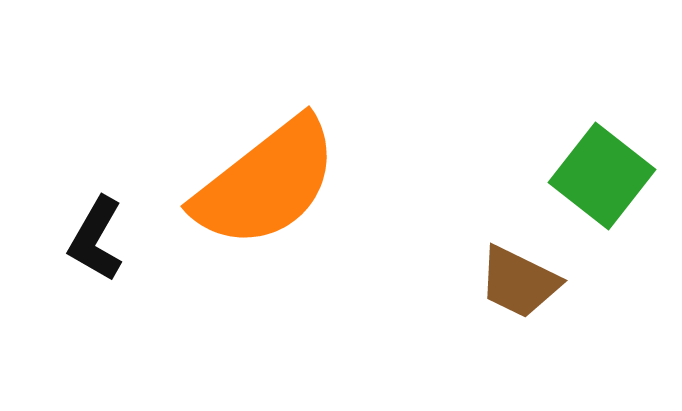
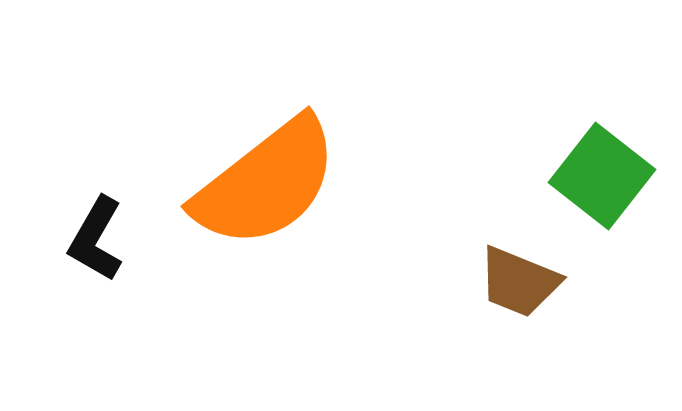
brown trapezoid: rotated 4 degrees counterclockwise
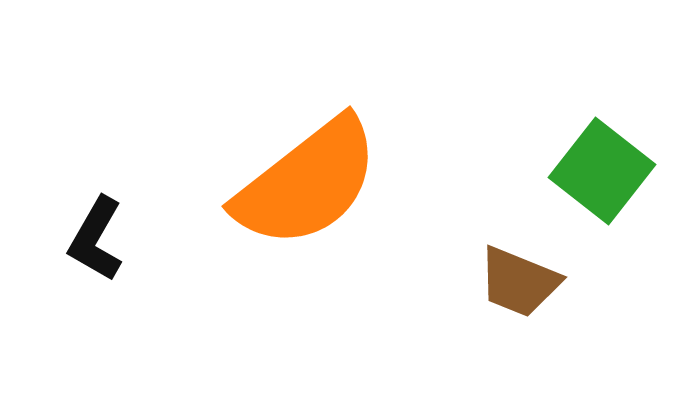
green square: moved 5 px up
orange semicircle: moved 41 px right
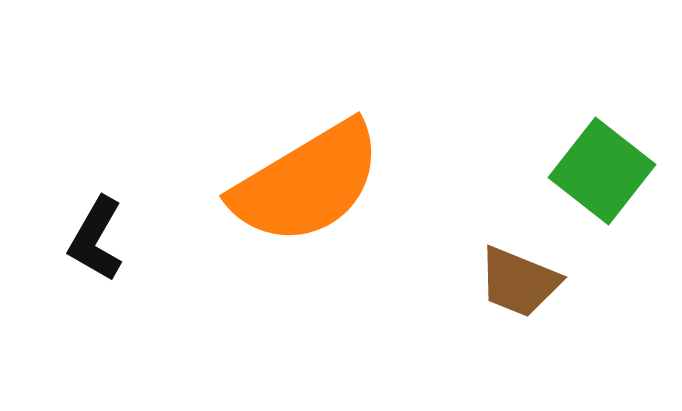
orange semicircle: rotated 7 degrees clockwise
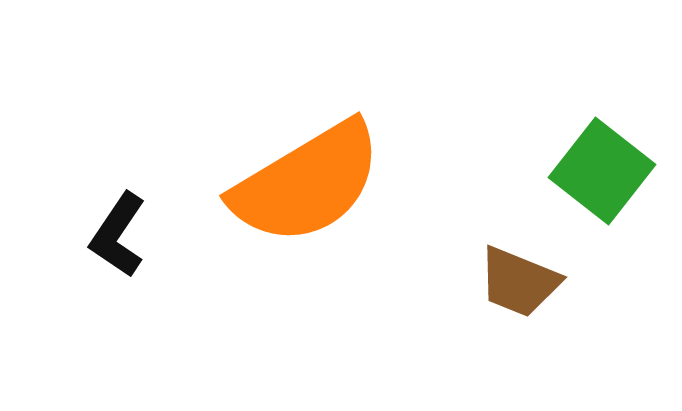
black L-shape: moved 22 px right, 4 px up; rotated 4 degrees clockwise
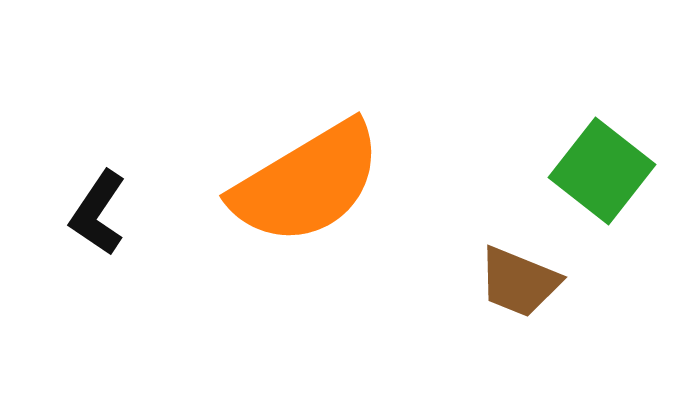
black L-shape: moved 20 px left, 22 px up
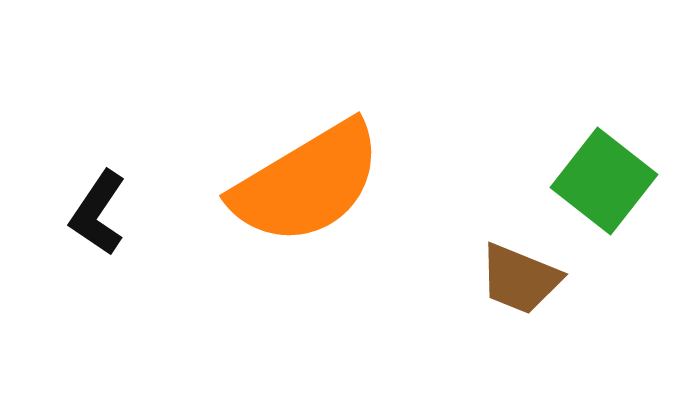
green square: moved 2 px right, 10 px down
brown trapezoid: moved 1 px right, 3 px up
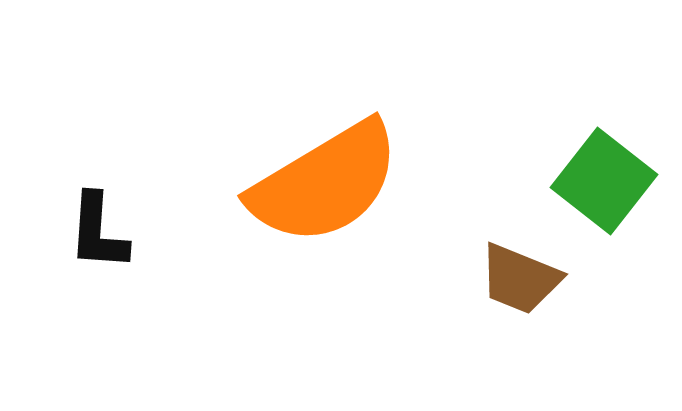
orange semicircle: moved 18 px right
black L-shape: moved 19 px down; rotated 30 degrees counterclockwise
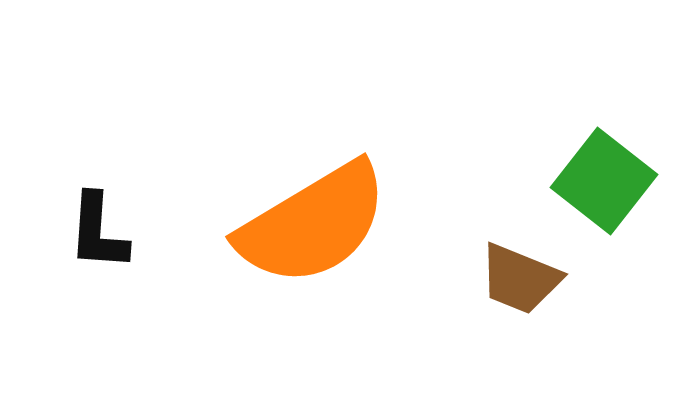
orange semicircle: moved 12 px left, 41 px down
